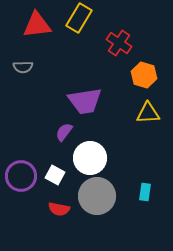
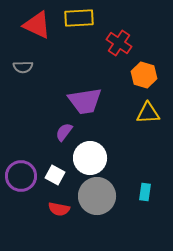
yellow rectangle: rotated 56 degrees clockwise
red triangle: rotated 32 degrees clockwise
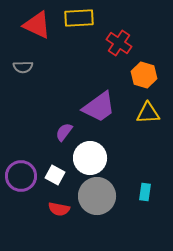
purple trapezoid: moved 14 px right, 6 px down; rotated 27 degrees counterclockwise
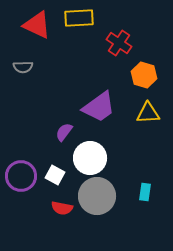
red semicircle: moved 3 px right, 1 px up
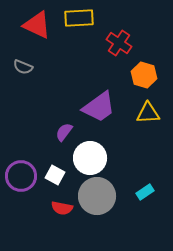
gray semicircle: rotated 24 degrees clockwise
cyan rectangle: rotated 48 degrees clockwise
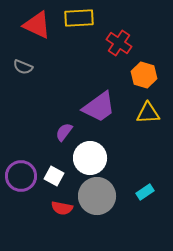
white square: moved 1 px left, 1 px down
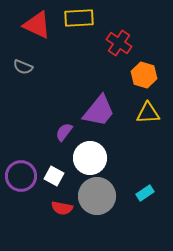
purple trapezoid: moved 4 px down; rotated 15 degrees counterclockwise
cyan rectangle: moved 1 px down
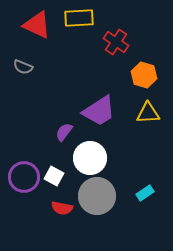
red cross: moved 3 px left, 1 px up
purple trapezoid: rotated 18 degrees clockwise
purple circle: moved 3 px right, 1 px down
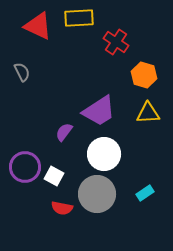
red triangle: moved 1 px right, 1 px down
gray semicircle: moved 1 px left, 5 px down; rotated 138 degrees counterclockwise
white circle: moved 14 px right, 4 px up
purple circle: moved 1 px right, 10 px up
gray circle: moved 2 px up
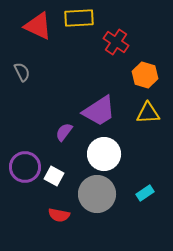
orange hexagon: moved 1 px right
red semicircle: moved 3 px left, 7 px down
